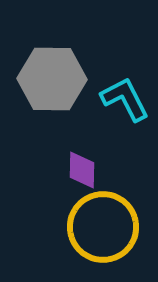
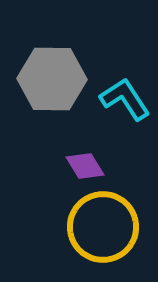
cyan L-shape: rotated 6 degrees counterclockwise
purple diamond: moved 3 px right, 4 px up; rotated 33 degrees counterclockwise
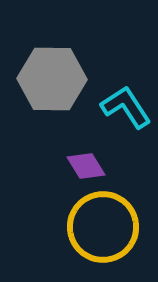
cyan L-shape: moved 1 px right, 8 px down
purple diamond: moved 1 px right
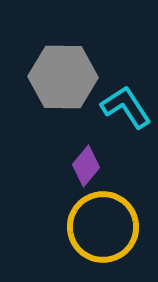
gray hexagon: moved 11 px right, 2 px up
purple diamond: rotated 72 degrees clockwise
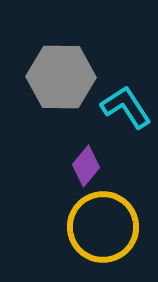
gray hexagon: moved 2 px left
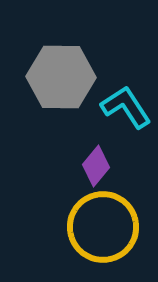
purple diamond: moved 10 px right
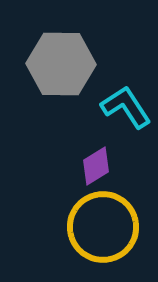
gray hexagon: moved 13 px up
purple diamond: rotated 18 degrees clockwise
